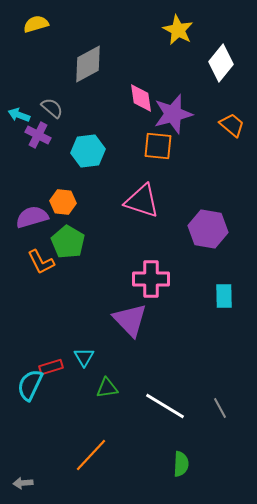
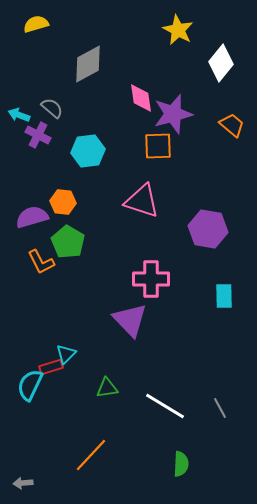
orange square: rotated 8 degrees counterclockwise
cyan triangle: moved 18 px left, 3 px up; rotated 15 degrees clockwise
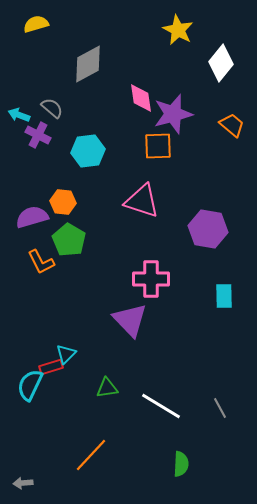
green pentagon: moved 1 px right, 2 px up
white line: moved 4 px left
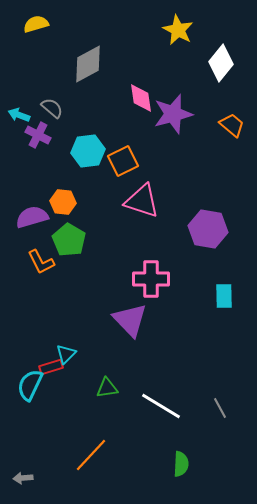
orange square: moved 35 px left, 15 px down; rotated 24 degrees counterclockwise
gray arrow: moved 5 px up
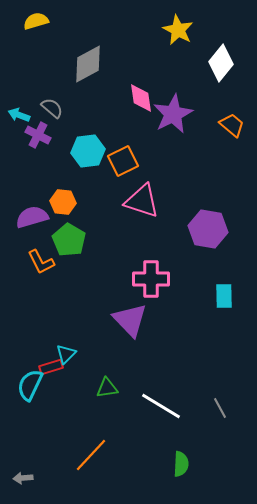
yellow semicircle: moved 3 px up
purple star: rotated 12 degrees counterclockwise
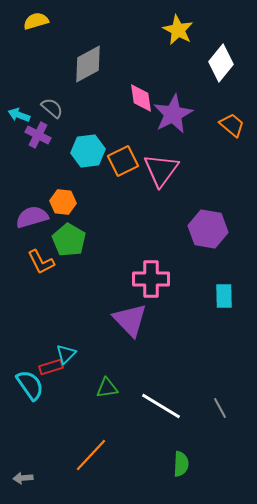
pink triangle: moved 19 px right, 31 px up; rotated 48 degrees clockwise
cyan semicircle: rotated 120 degrees clockwise
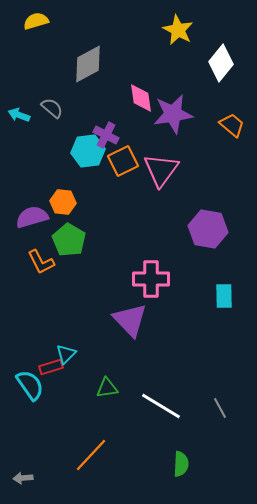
purple star: rotated 18 degrees clockwise
purple cross: moved 68 px right
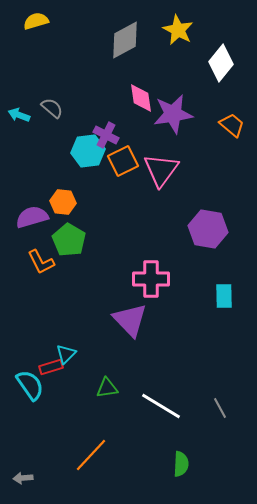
gray diamond: moved 37 px right, 24 px up
